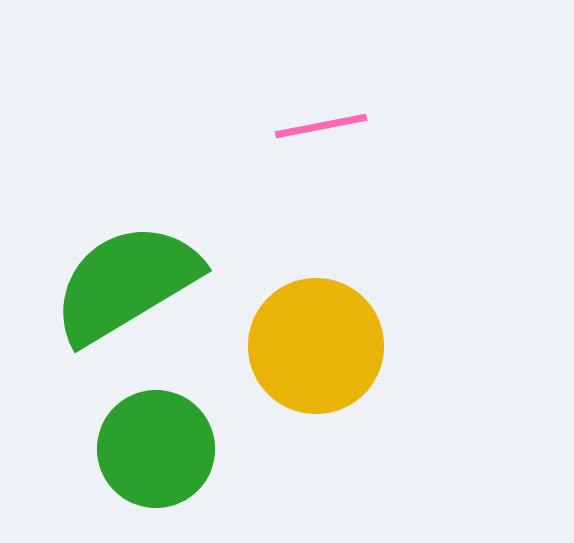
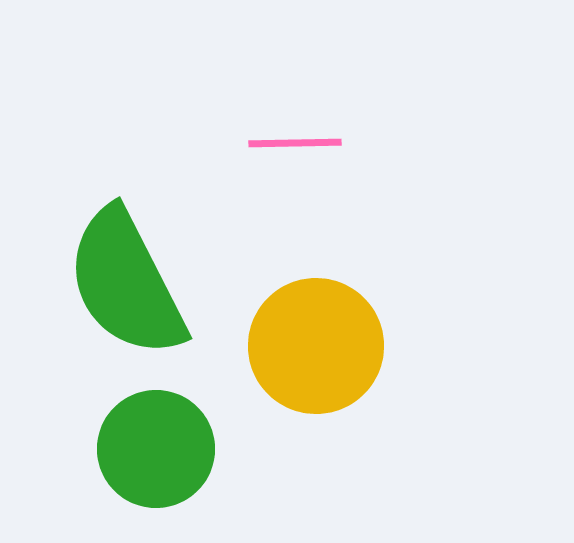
pink line: moved 26 px left, 17 px down; rotated 10 degrees clockwise
green semicircle: rotated 86 degrees counterclockwise
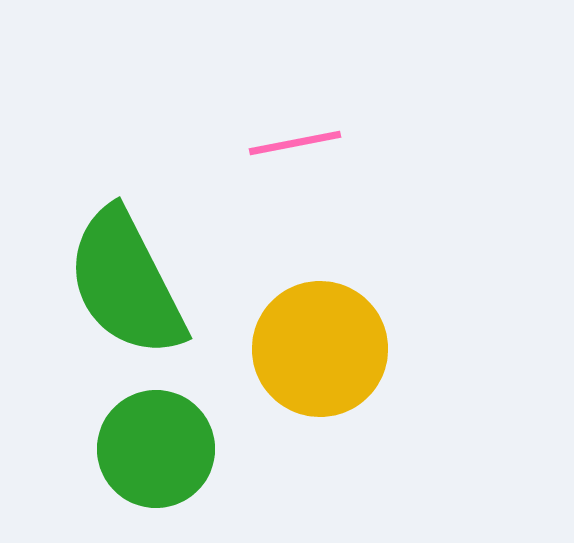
pink line: rotated 10 degrees counterclockwise
yellow circle: moved 4 px right, 3 px down
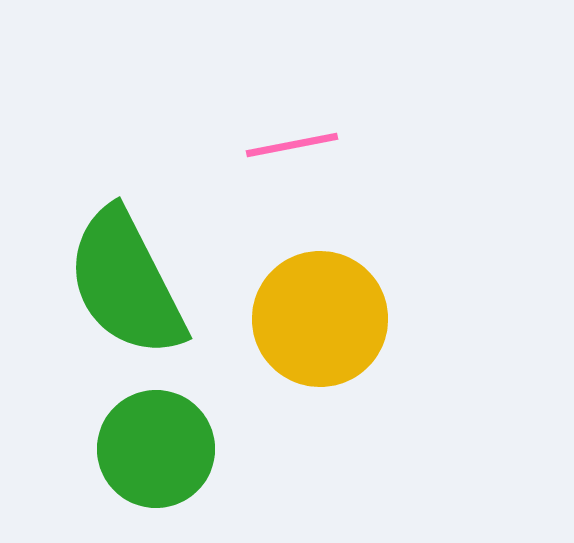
pink line: moved 3 px left, 2 px down
yellow circle: moved 30 px up
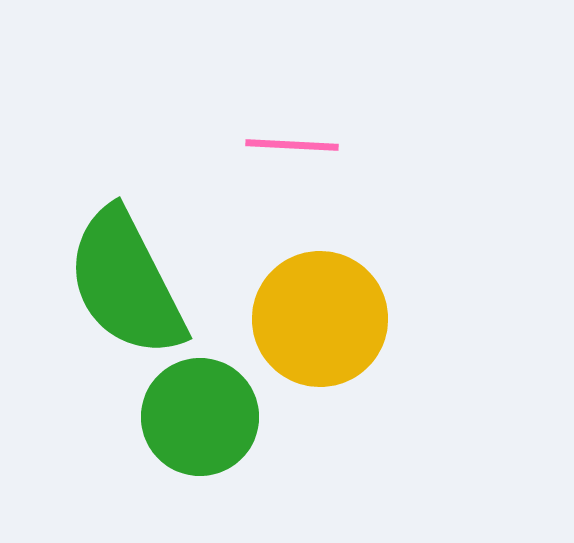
pink line: rotated 14 degrees clockwise
green circle: moved 44 px right, 32 px up
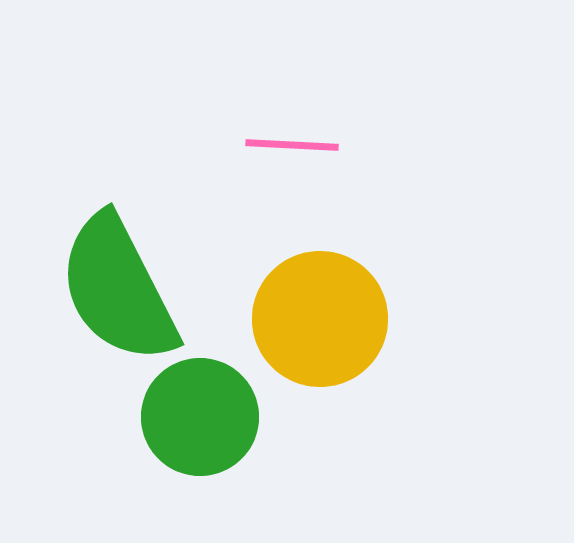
green semicircle: moved 8 px left, 6 px down
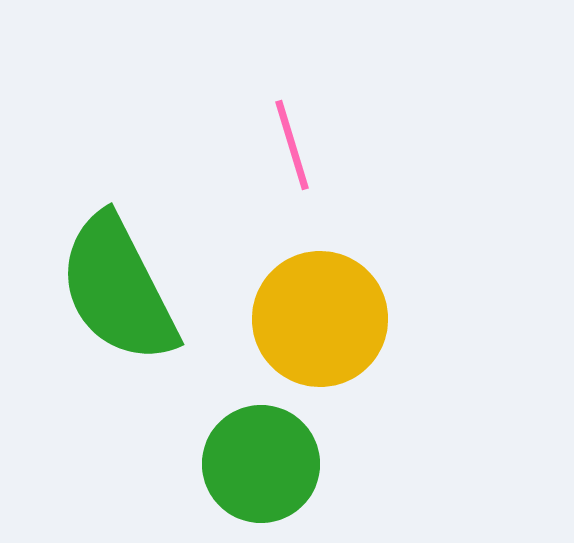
pink line: rotated 70 degrees clockwise
green circle: moved 61 px right, 47 px down
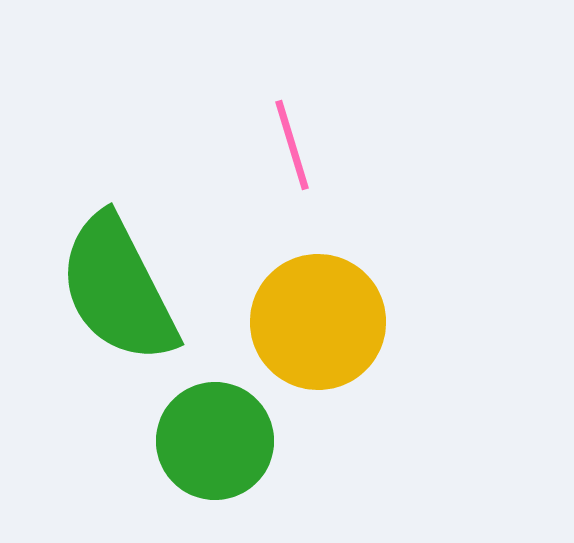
yellow circle: moved 2 px left, 3 px down
green circle: moved 46 px left, 23 px up
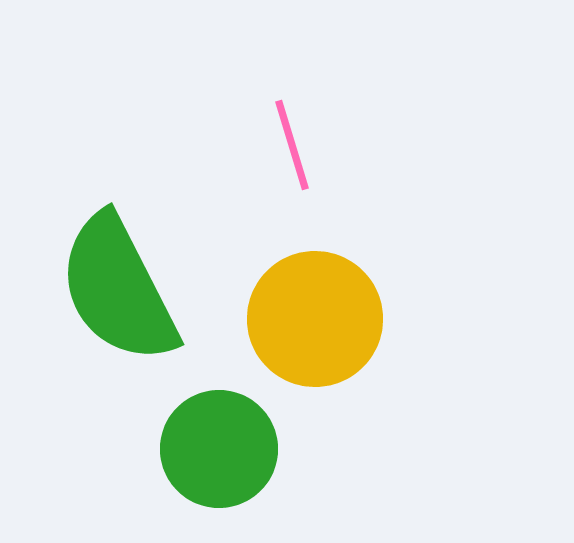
yellow circle: moved 3 px left, 3 px up
green circle: moved 4 px right, 8 px down
